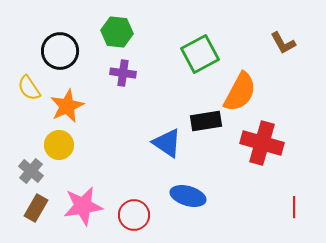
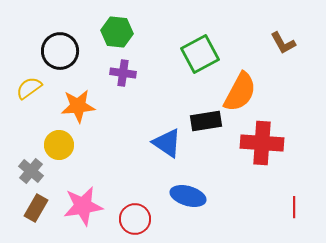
yellow semicircle: rotated 88 degrees clockwise
orange star: moved 11 px right; rotated 20 degrees clockwise
red cross: rotated 12 degrees counterclockwise
red circle: moved 1 px right, 4 px down
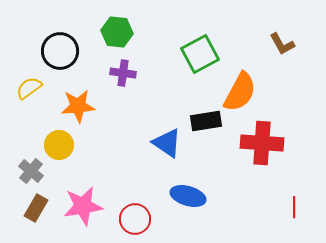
brown L-shape: moved 1 px left, 1 px down
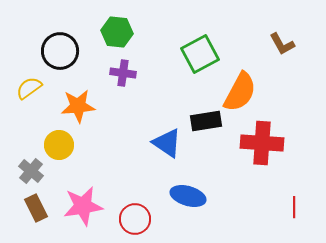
brown rectangle: rotated 56 degrees counterclockwise
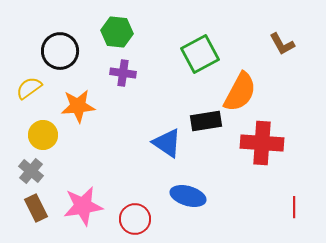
yellow circle: moved 16 px left, 10 px up
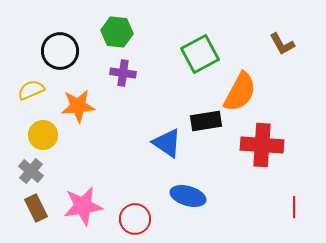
yellow semicircle: moved 2 px right, 2 px down; rotated 12 degrees clockwise
red cross: moved 2 px down
